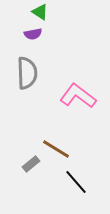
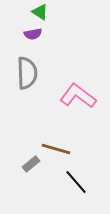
brown line: rotated 16 degrees counterclockwise
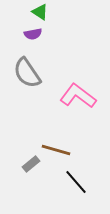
gray semicircle: rotated 148 degrees clockwise
brown line: moved 1 px down
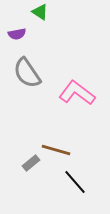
purple semicircle: moved 16 px left
pink L-shape: moved 1 px left, 3 px up
gray rectangle: moved 1 px up
black line: moved 1 px left
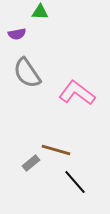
green triangle: rotated 30 degrees counterclockwise
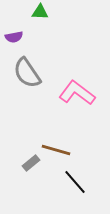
purple semicircle: moved 3 px left, 3 px down
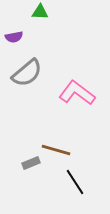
gray semicircle: rotated 96 degrees counterclockwise
gray rectangle: rotated 18 degrees clockwise
black line: rotated 8 degrees clockwise
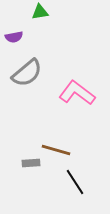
green triangle: rotated 12 degrees counterclockwise
gray rectangle: rotated 18 degrees clockwise
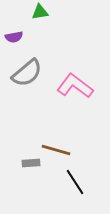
pink L-shape: moved 2 px left, 7 px up
